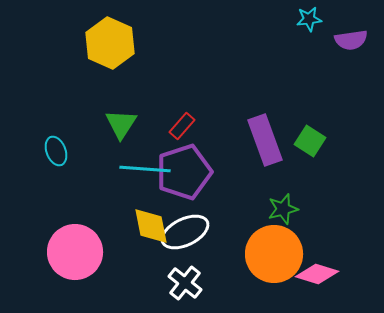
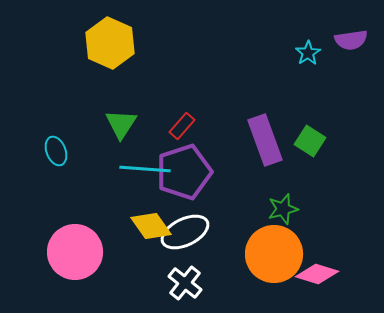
cyan star: moved 1 px left, 34 px down; rotated 25 degrees counterclockwise
yellow diamond: rotated 24 degrees counterclockwise
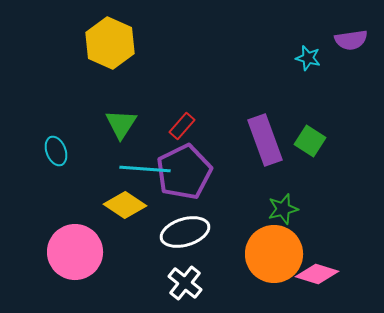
cyan star: moved 5 px down; rotated 25 degrees counterclockwise
purple pentagon: rotated 8 degrees counterclockwise
yellow diamond: moved 26 px left, 21 px up; rotated 21 degrees counterclockwise
white ellipse: rotated 9 degrees clockwise
